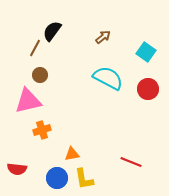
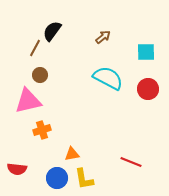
cyan square: rotated 36 degrees counterclockwise
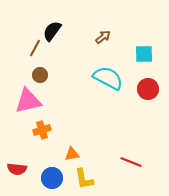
cyan square: moved 2 px left, 2 px down
blue circle: moved 5 px left
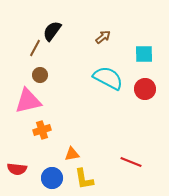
red circle: moved 3 px left
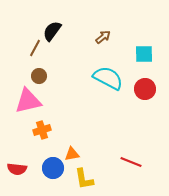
brown circle: moved 1 px left, 1 px down
blue circle: moved 1 px right, 10 px up
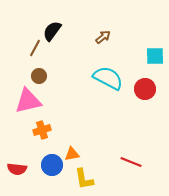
cyan square: moved 11 px right, 2 px down
blue circle: moved 1 px left, 3 px up
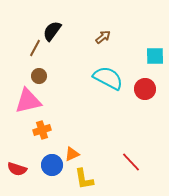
orange triangle: rotated 14 degrees counterclockwise
red line: rotated 25 degrees clockwise
red semicircle: rotated 12 degrees clockwise
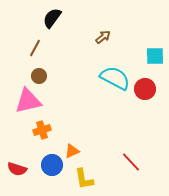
black semicircle: moved 13 px up
cyan semicircle: moved 7 px right
orange triangle: moved 3 px up
